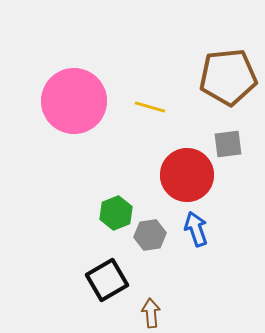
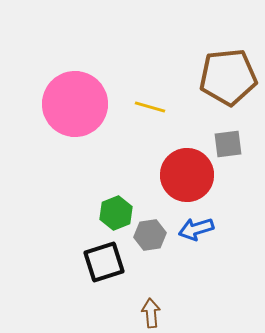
pink circle: moved 1 px right, 3 px down
blue arrow: rotated 88 degrees counterclockwise
black square: moved 3 px left, 18 px up; rotated 12 degrees clockwise
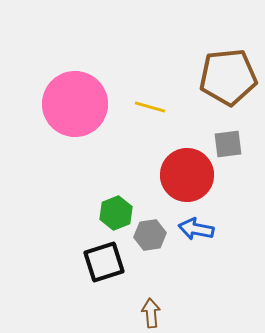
blue arrow: rotated 28 degrees clockwise
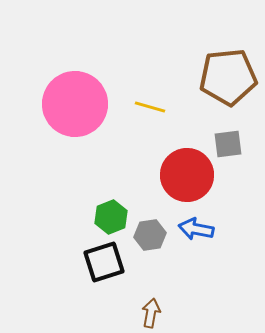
green hexagon: moved 5 px left, 4 px down
brown arrow: rotated 16 degrees clockwise
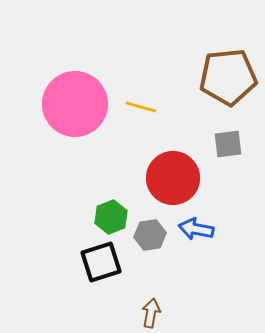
yellow line: moved 9 px left
red circle: moved 14 px left, 3 px down
black square: moved 3 px left
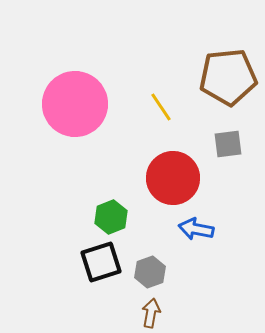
yellow line: moved 20 px right; rotated 40 degrees clockwise
gray hexagon: moved 37 px down; rotated 12 degrees counterclockwise
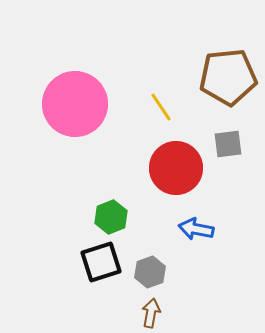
red circle: moved 3 px right, 10 px up
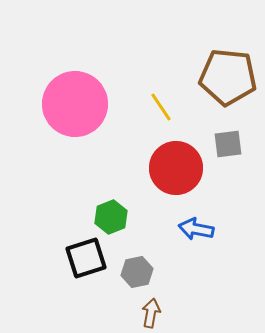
brown pentagon: rotated 12 degrees clockwise
black square: moved 15 px left, 4 px up
gray hexagon: moved 13 px left; rotated 8 degrees clockwise
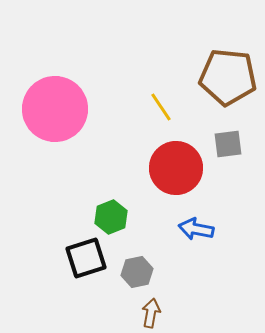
pink circle: moved 20 px left, 5 px down
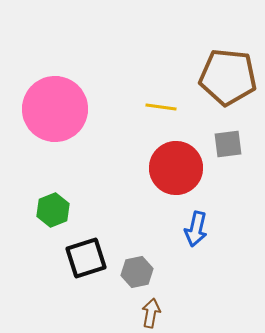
yellow line: rotated 48 degrees counterclockwise
green hexagon: moved 58 px left, 7 px up
blue arrow: rotated 88 degrees counterclockwise
